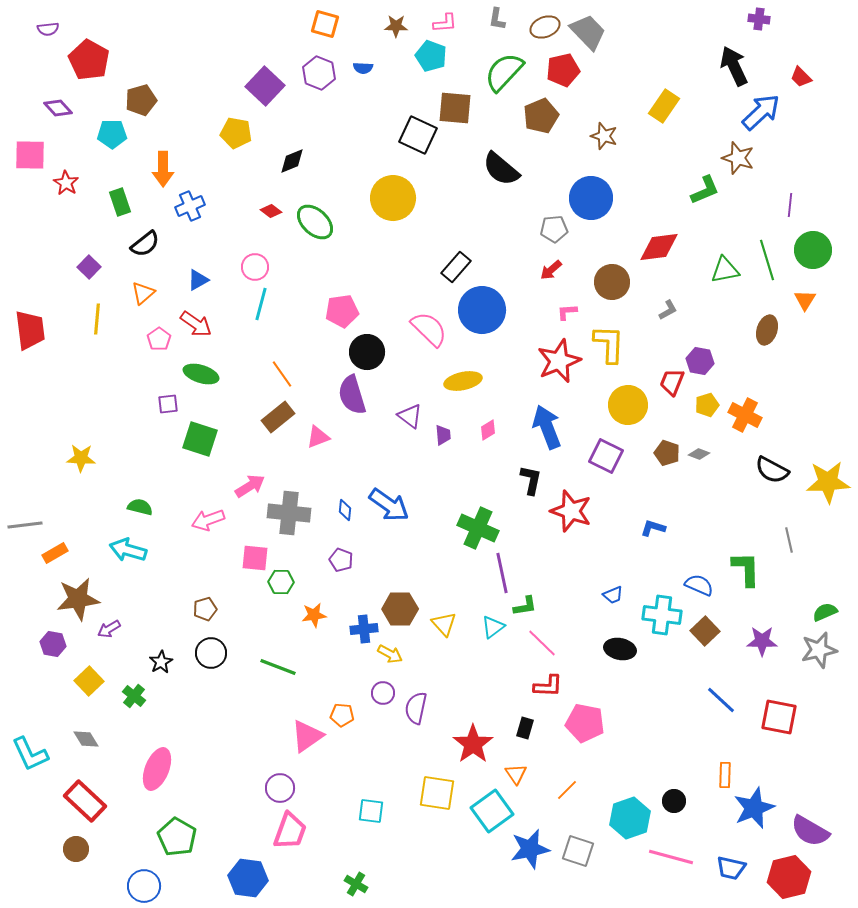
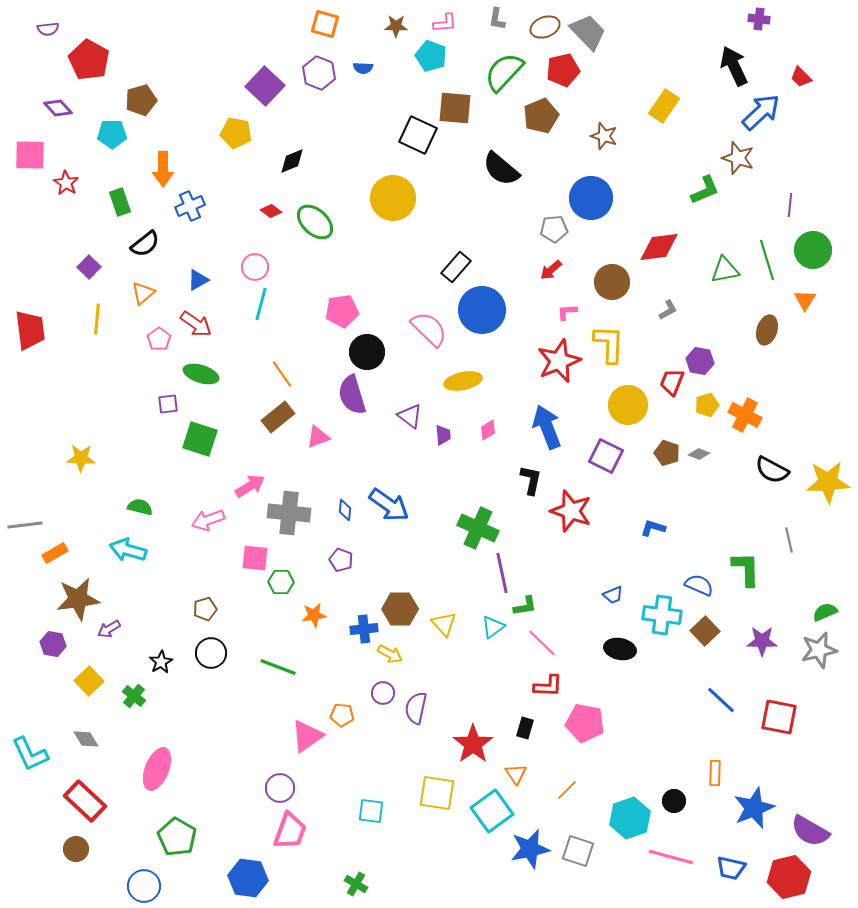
orange rectangle at (725, 775): moved 10 px left, 2 px up
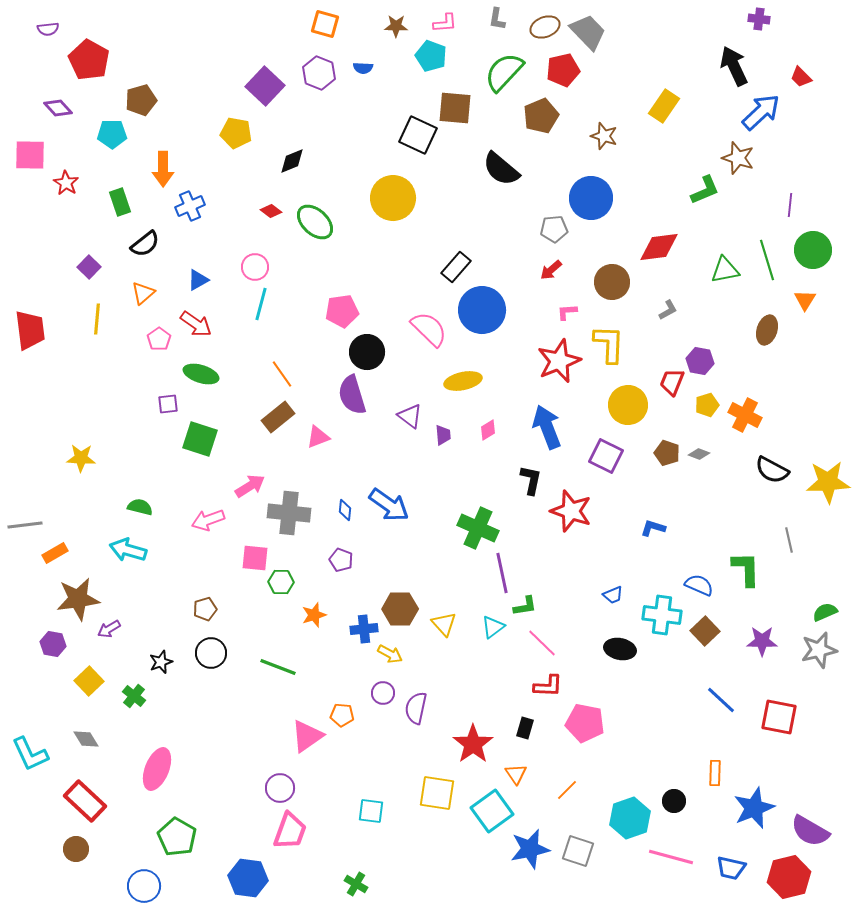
orange star at (314, 615): rotated 10 degrees counterclockwise
black star at (161, 662): rotated 10 degrees clockwise
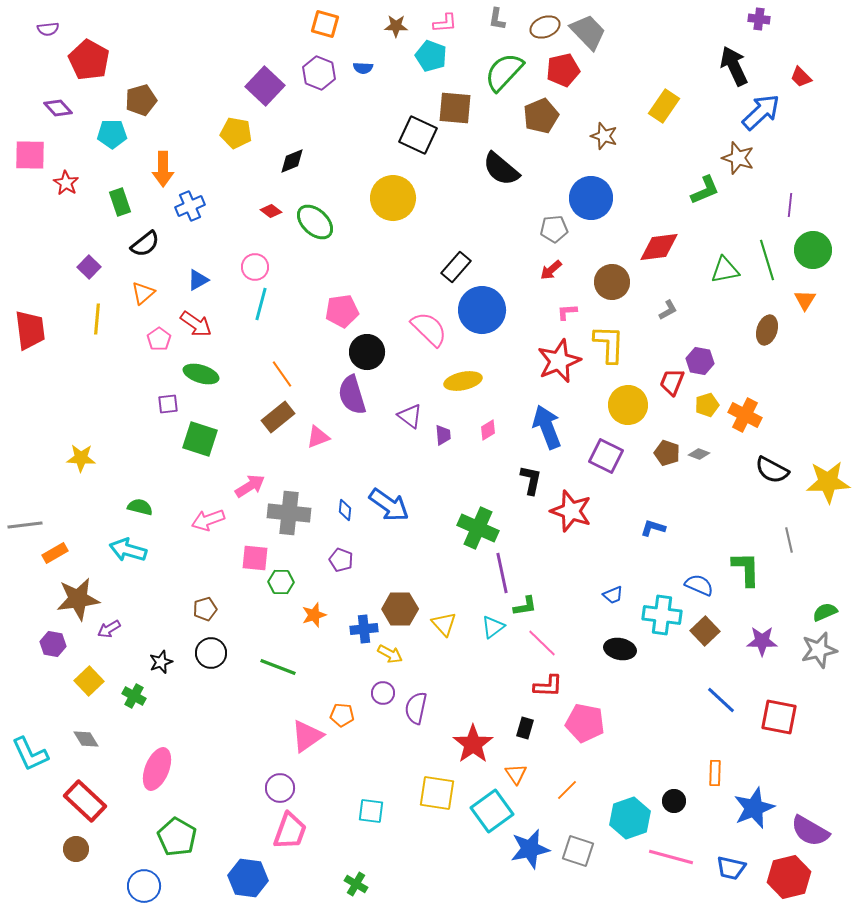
green cross at (134, 696): rotated 10 degrees counterclockwise
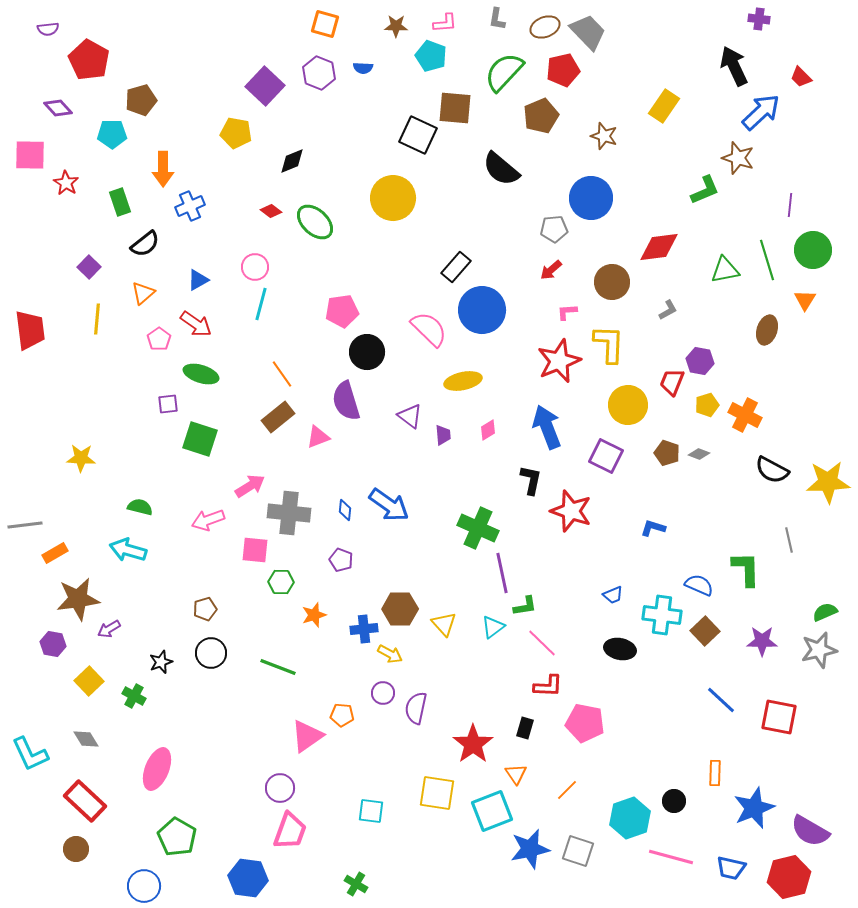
purple semicircle at (352, 395): moved 6 px left, 6 px down
pink square at (255, 558): moved 8 px up
cyan square at (492, 811): rotated 15 degrees clockwise
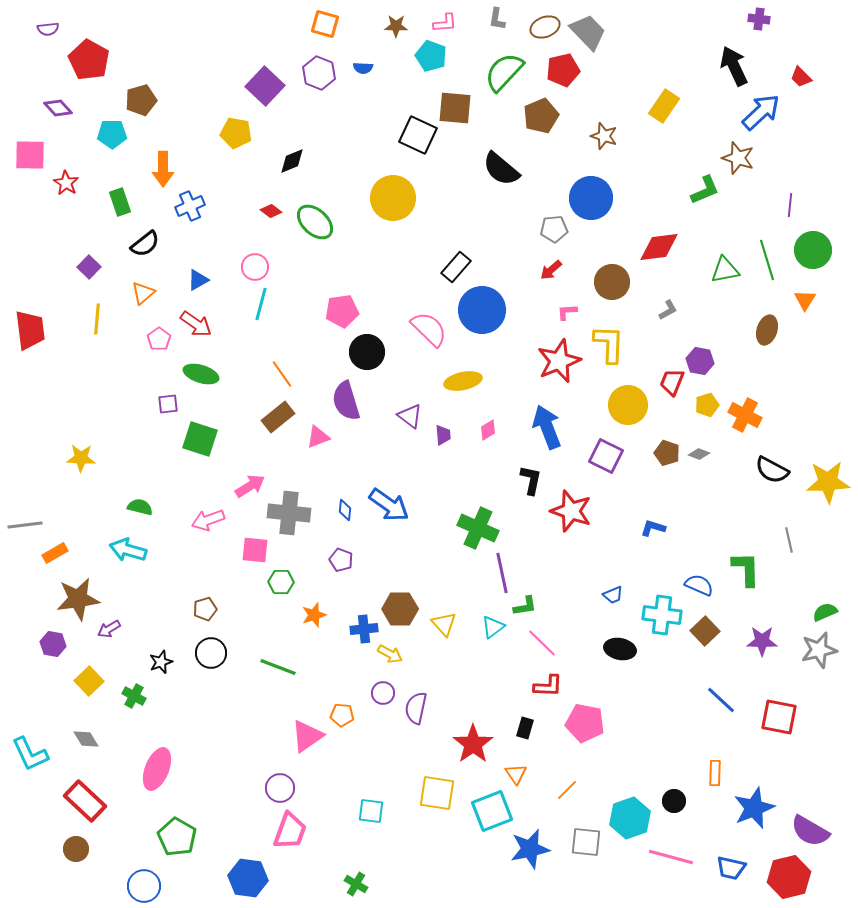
gray square at (578, 851): moved 8 px right, 9 px up; rotated 12 degrees counterclockwise
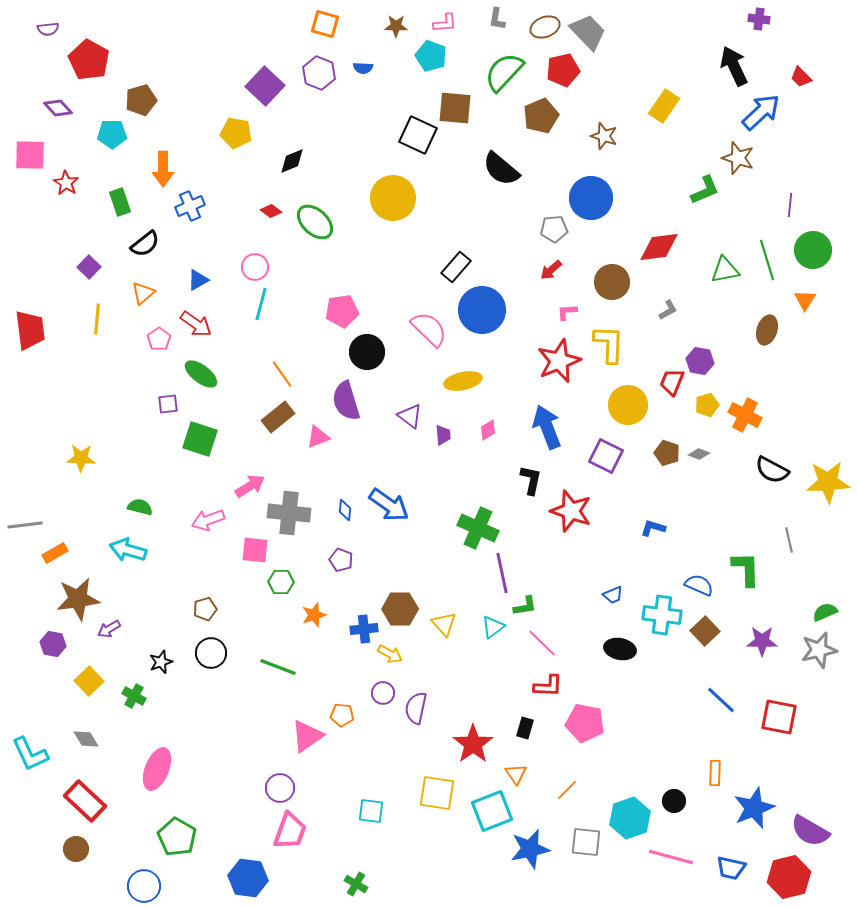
green ellipse at (201, 374): rotated 20 degrees clockwise
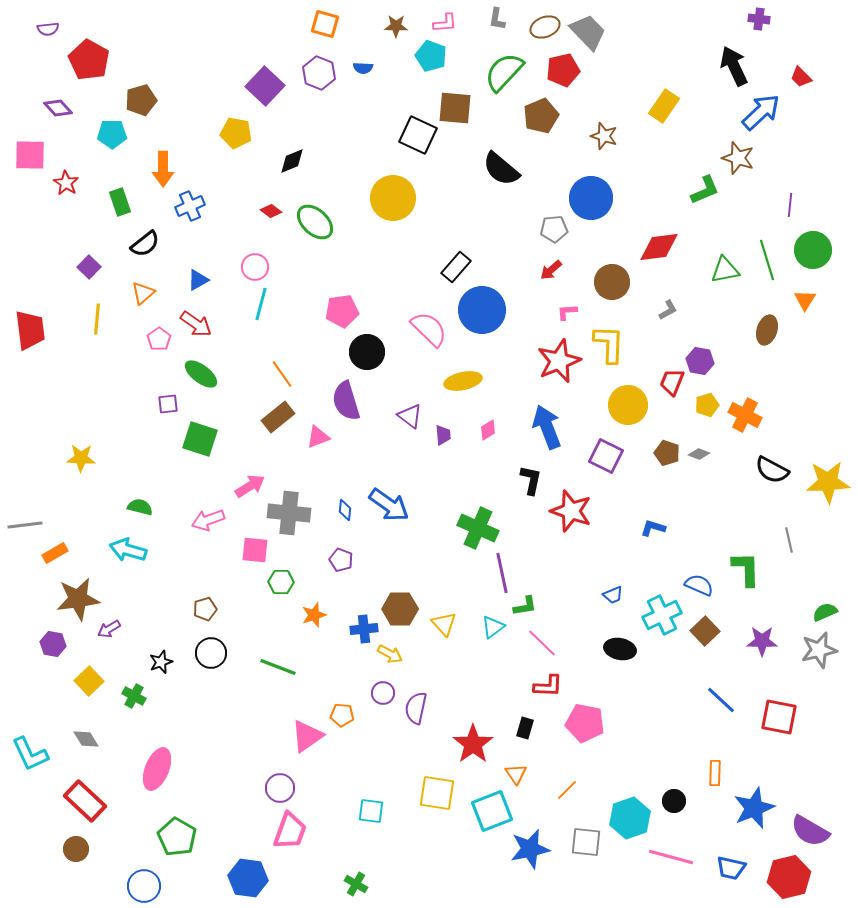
cyan cross at (662, 615): rotated 33 degrees counterclockwise
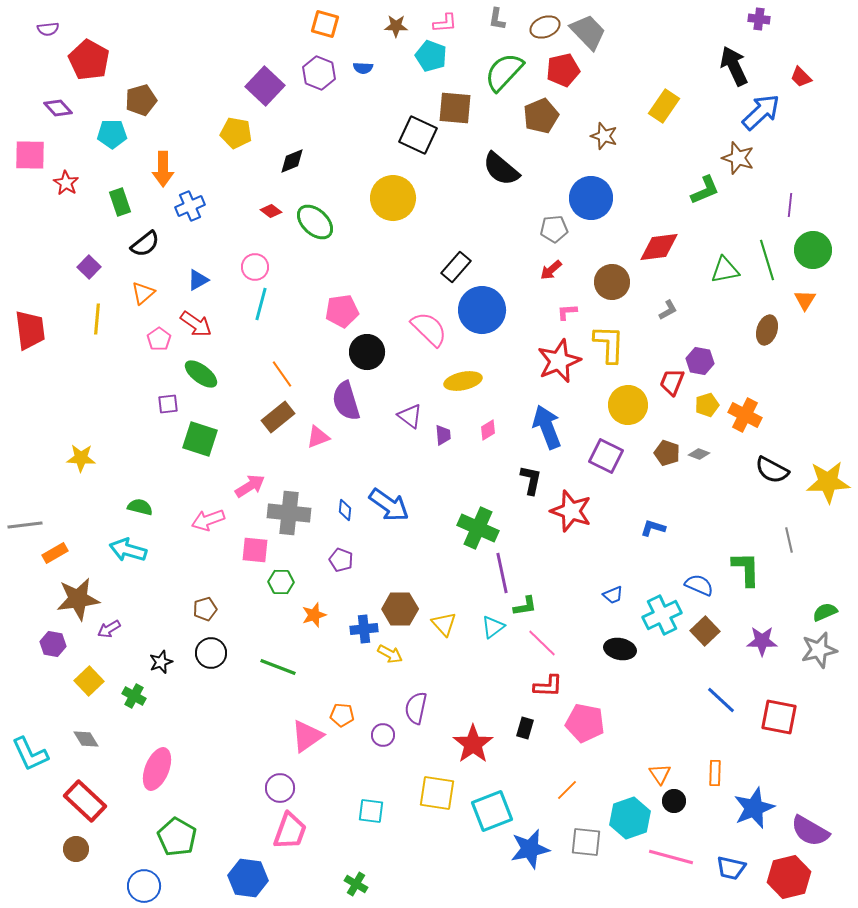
purple circle at (383, 693): moved 42 px down
orange triangle at (516, 774): moved 144 px right
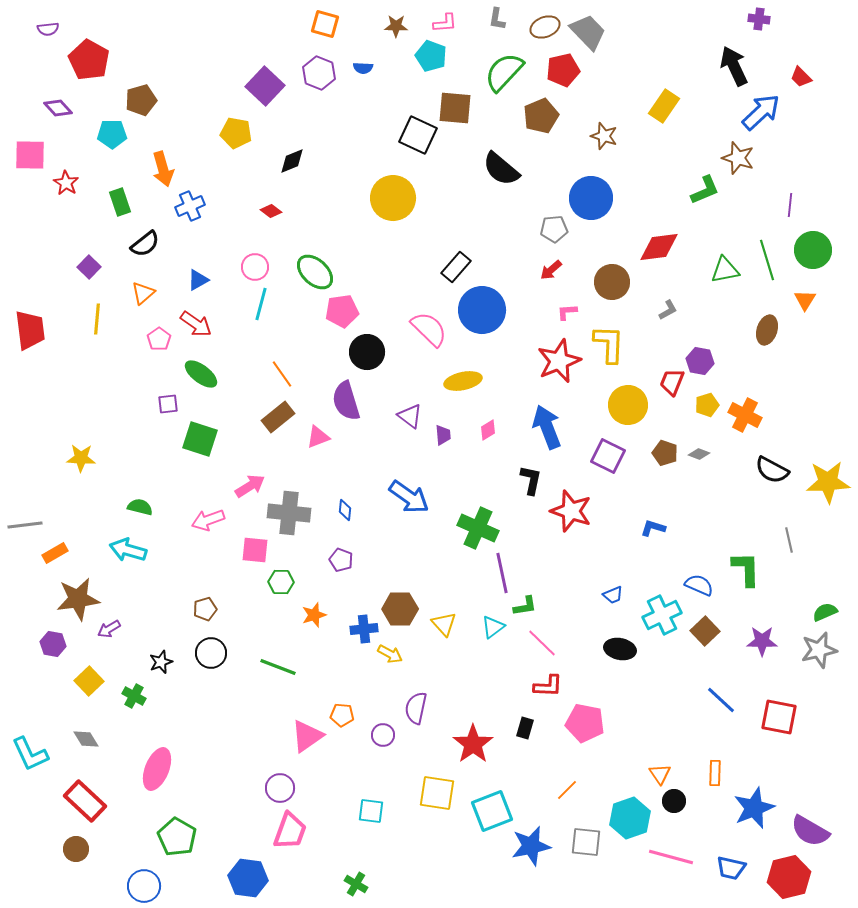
orange arrow at (163, 169): rotated 16 degrees counterclockwise
green ellipse at (315, 222): moved 50 px down
brown pentagon at (667, 453): moved 2 px left
purple square at (606, 456): moved 2 px right
blue arrow at (389, 505): moved 20 px right, 8 px up
blue star at (530, 849): moved 1 px right, 3 px up
